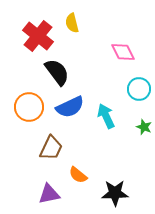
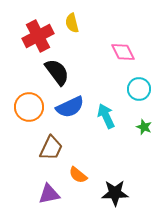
red cross: rotated 24 degrees clockwise
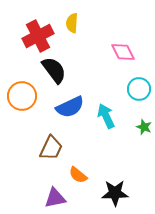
yellow semicircle: rotated 18 degrees clockwise
black semicircle: moved 3 px left, 2 px up
orange circle: moved 7 px left, 11 px up
purple triangle: moved 6 px right, 4 px down
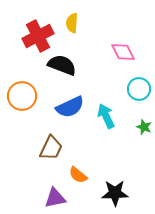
black semicircle: moved 8 px right, 5 px up; rotated 32 degrees counterclockwise
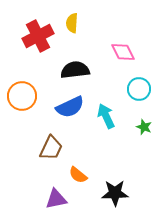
black semicircle: moved 13 px right, 5 px down; rotated 28 degrees counterclockwise
purple triangle: moved 1 px right, 1 px down
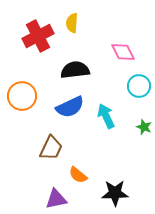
cyan circle: moved 3 px up
